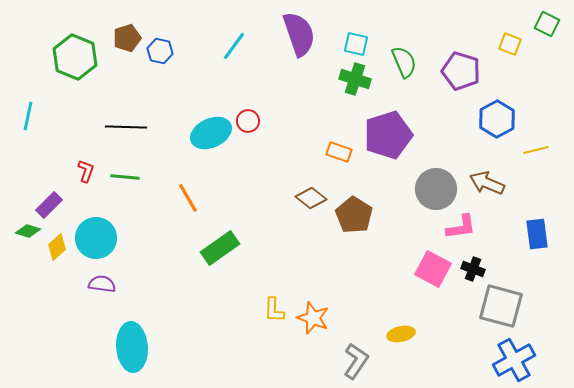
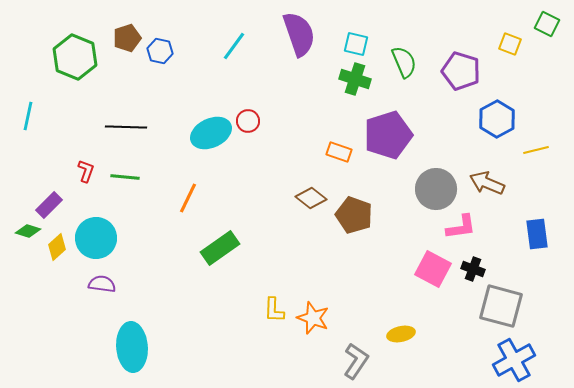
orange line at (188, 198): rotated 56 degrees clockwise
brown pentagon at (354, 215): rotated 12 degrees counterclockwise
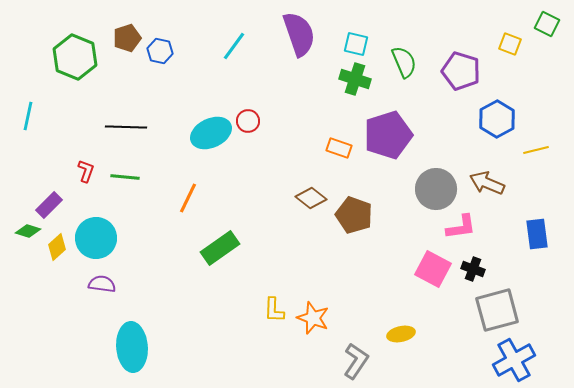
orange rectangle at (339, 152): moved 4 px up
gray square at (501, 306): moved 4 px left, 4 px down; rotated 30 degrees counterclockwise
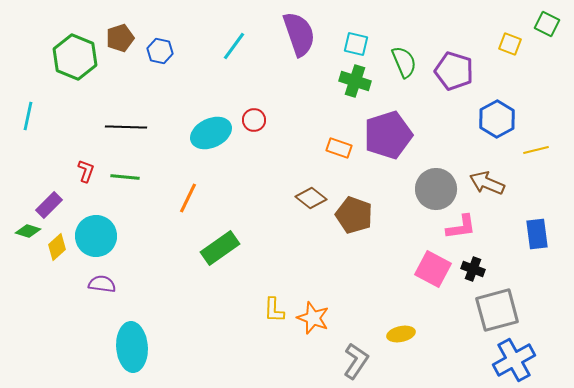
brown pentagon at (127, 38): moved 7 px left
purple pentagon at (461, 71): moved 7 px left
green cross at (355, 79): moved 2 px down
red circle at (248, 121): moved 6 px right, 1 px up
cyan circle at (96, 238): moved 2 px up
